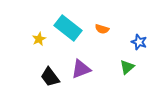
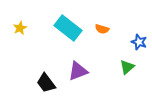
yellow star: moved 19 px left, 11 px up
purple triangle: moved 3 px left, 2 px down
black trapezoid: moved 4 px left, 6 px down
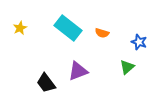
orange semicircle: moved 4 px down
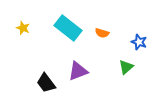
yellow star: moved 3 px right; rotated 24 degrees counterclockwise
green triangle: moved 1 px left
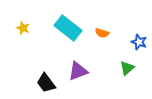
green triangle: moved 1 px right, 1 px down
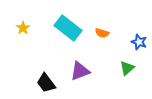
yellow star: rotated 16 degrees clockwise
purple triangle: moved 2 px right
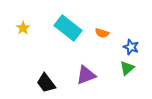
blue star: moved 8 px left, 5 px down
purple triangle: moved 6 px right, 4 px down
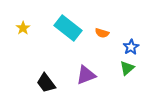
blue star: rotated 21 degrees clockwise
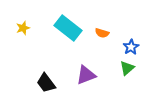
yellow star: rotated 16 degrees clockwise
